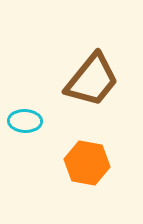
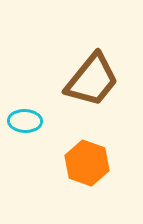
orange hexagon: rotated 9 degrees clockwise
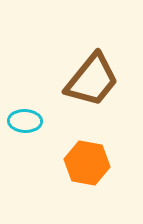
orange hexagon: rotated 9 degrees counterclockwise
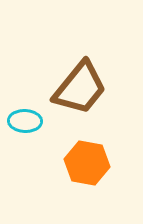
brown trapezoid: moved 12 px left, 8 px down
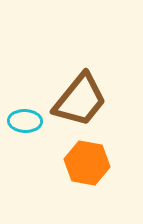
brown trapezoid: moved 12 px down
